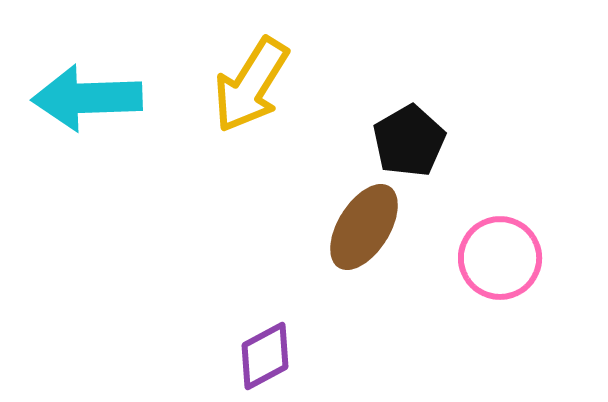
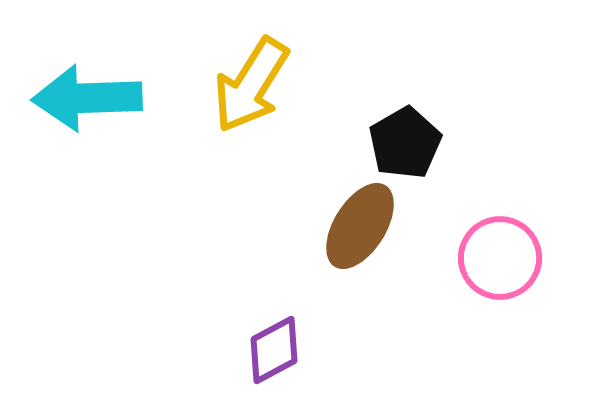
black pentagon: moved 4 px left, 2 px down
brown ellipse: moved 4 px left, 1 px up
purple diamond: moved 9 px right, 6 px up
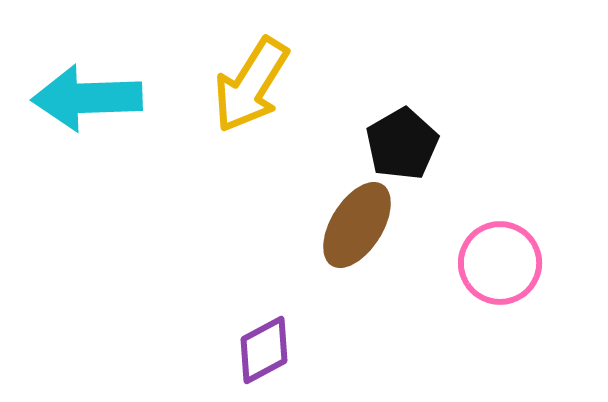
black pentagon: moved 3 px left, 1 px down
brown ellipse: moved 3 px left, 1 px up
pink circle: moved 5 px down
purple diamond: moved 10 px left
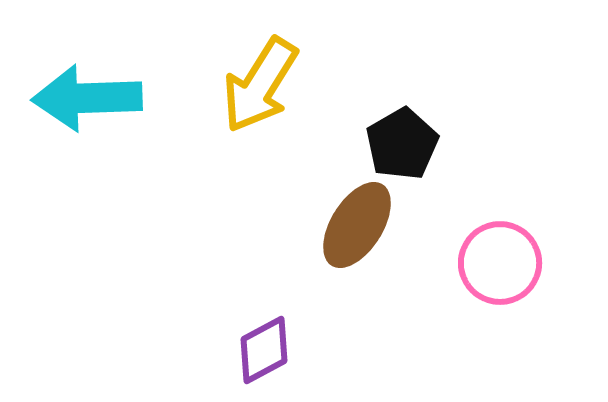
yellow arrow: moved 9 px right
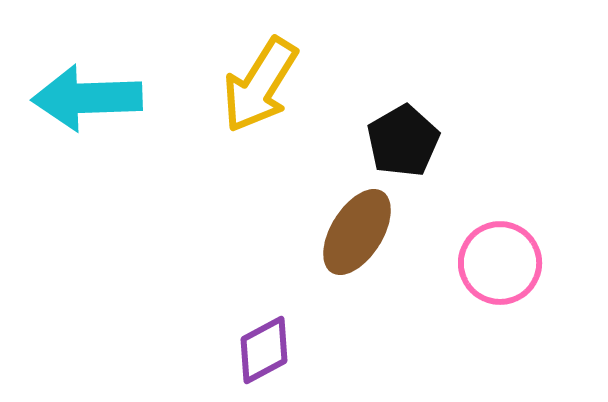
black pentagon: moved 1 px right, 3 px up
brown ellipse: moved 7 px down
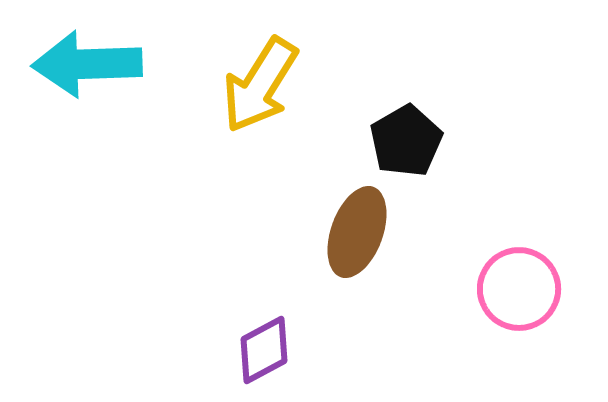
cyan arrow: moved 34 px up
black pentagon: moved 3 px right
brown ellipse: rotated 12 degrees counterclockwise
pink circle: moved 19 px right, 26 px down
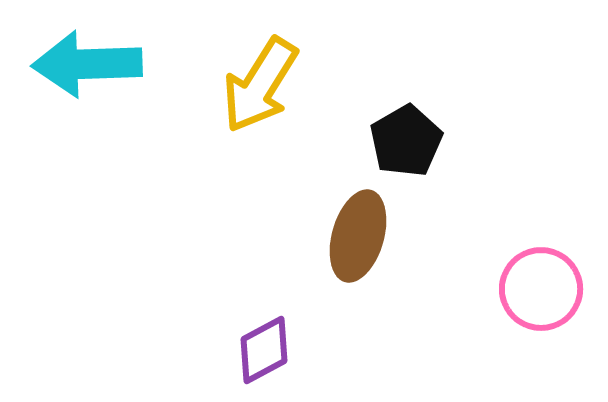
brown ellipse: moved 1 px right, 4 px down; rotated 4 degrees counterclockwise
pink circle: moved 22 px right
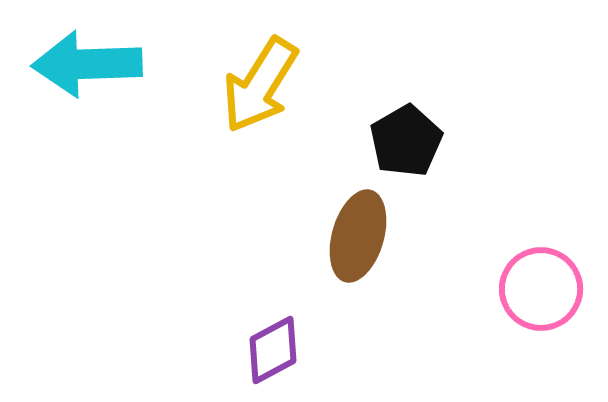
purple diamond: moved 9 px right
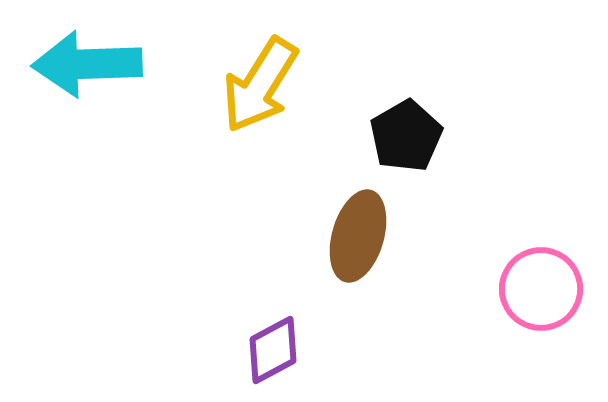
black pentagon: moved 5 px up
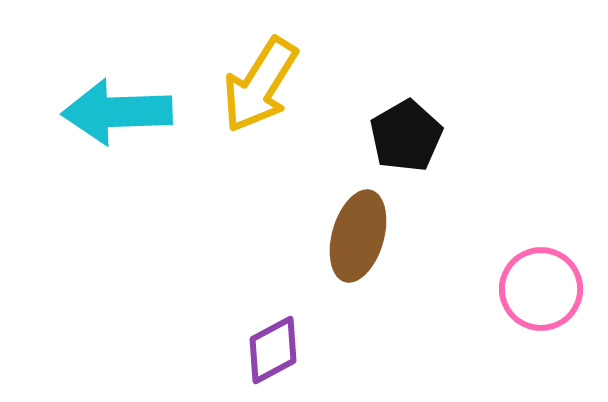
cyan arrow: moved 30 px right, 48 px down
